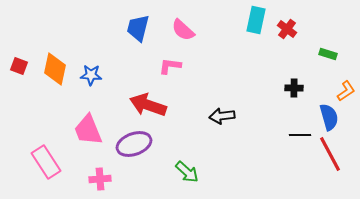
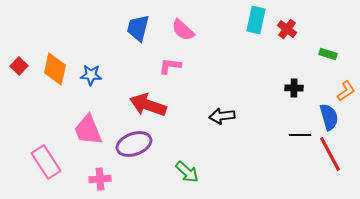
red square: rotated 24 degrees clockwise
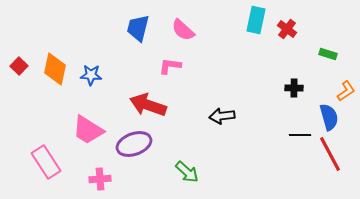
pink trapezoid: rotated 36 degrees counterclockwise
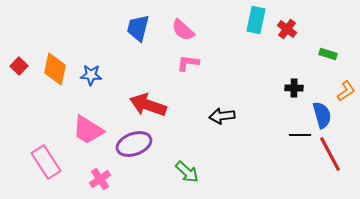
pink L-shape: moved 18 px right, 3 px up
blue semicircle: moved 7 px left, 2 px up
pink cross: rotated 30 degrees counterclockwise
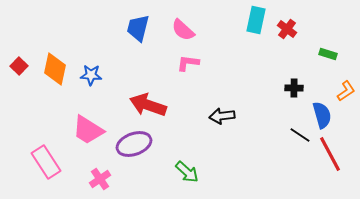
black line: rotated 35 degrees clockwise
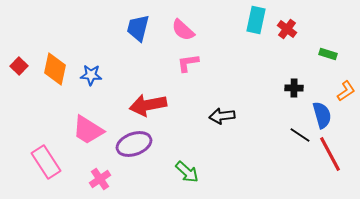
pink L-shape: rotated 15 degrees counterclockwise
red arrow: rotated 30 degrees counterclockwise
